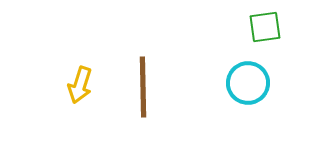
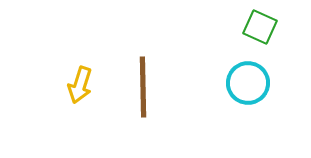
green square: moved 5 px left; rotated 32 degrees clockwise
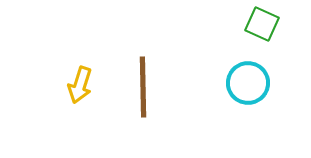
green square: moved 2 px right, 3 px up
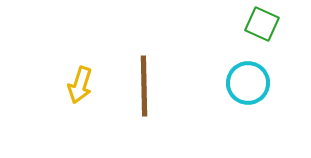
brown line: moved 1 px right, 1 px up
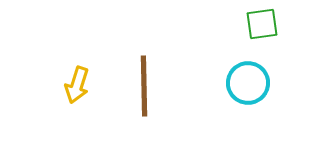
green square: rotated 32 degrees counterclockwise
yellow arrow: moved 3 px left
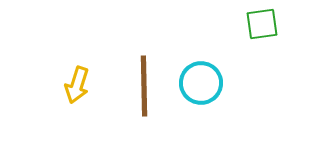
cyan circle: moved 47 px left
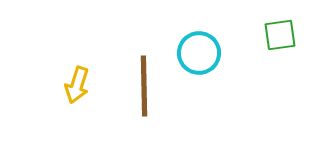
green square: moved 18 px right, 11 px down
cyan circle: moved 2 px left, 30 px up
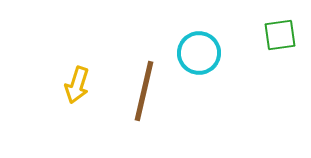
brown line: moved 5 px down; rotated 14 degrees clockwise
